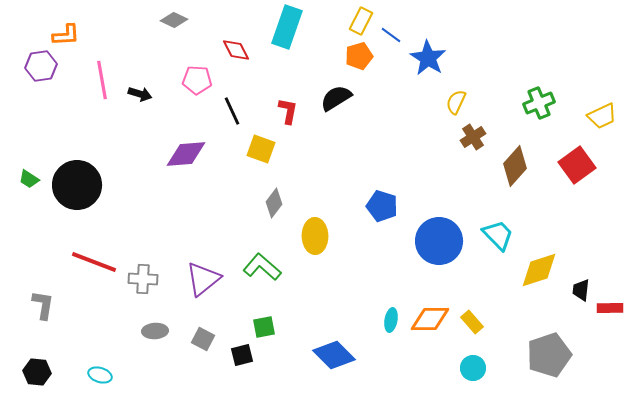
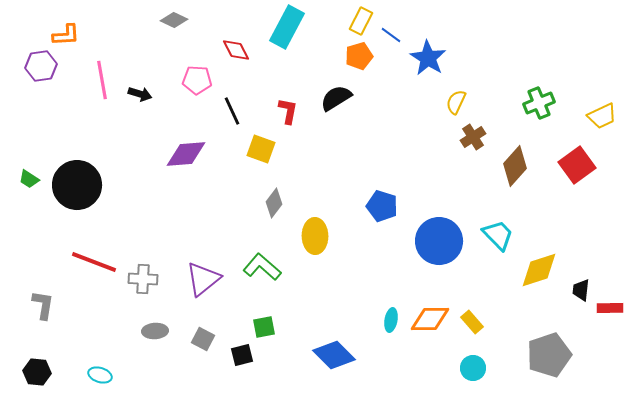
cyan rectangle at (287, 27): rotated 9 degrees clockwise
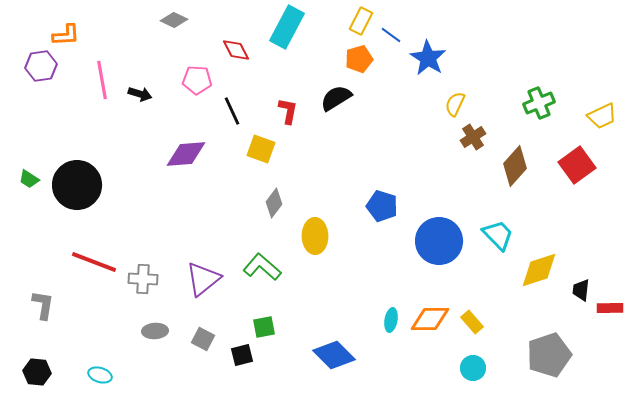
orange pentagon at (359, 56): moved 3 px down
yellow semicircle at (456, 102): moved 1 px left, 2 px down
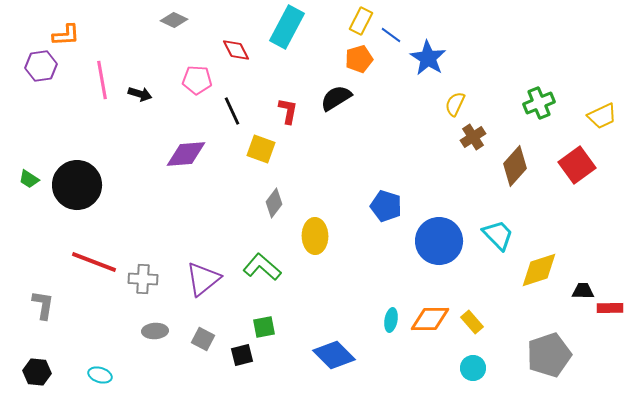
blue pentagon at (382, 206): moved 4 px right
black trapezoid at (581, 290): moved 2 px right, 1 px down; rotated 85 degrees clockwise
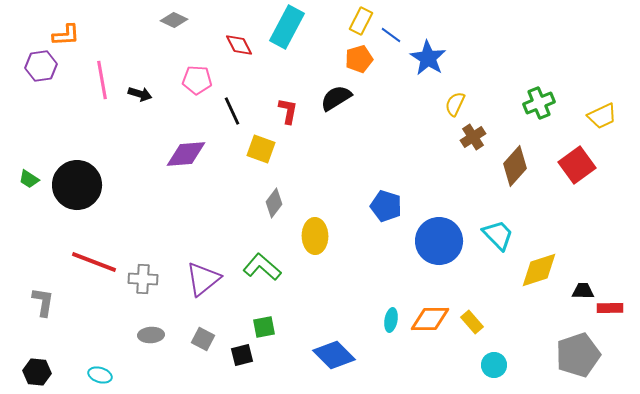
red diamond at (236, 50): moved 3 px right, 5 px up
gray L-shape at (43, 305): moved 3 px up
gray ellipse at (155, 331): moved 4 px left, 4 px down
gray pentagon at (549, 355): moved 29 px right
cyan circle at (473, 368): moved 21 px right, 3 px up
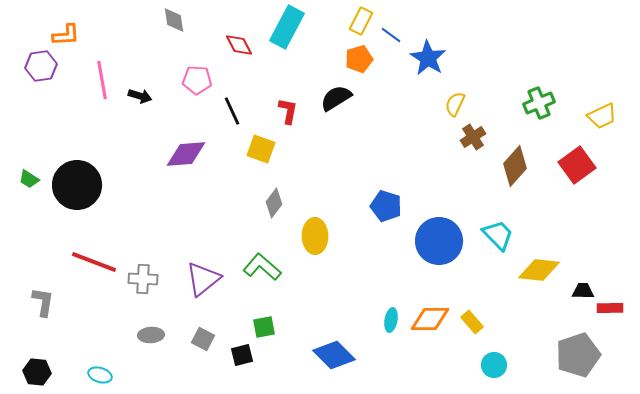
gray diamond at (174, 20): rotated 56 degrees clockwise
black arrow at (140, 94): moved 2 px down
yellow diamond at (539, 270): rotated 24 degrees clockwise
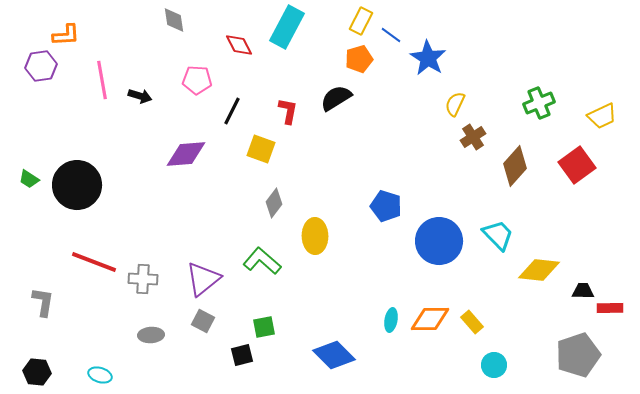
black line at (232, 111): rotated 52 degrees clockwise
green L-shape at (262, 267): moved 6 px up
gray square at (203, 339): moved 18 px up
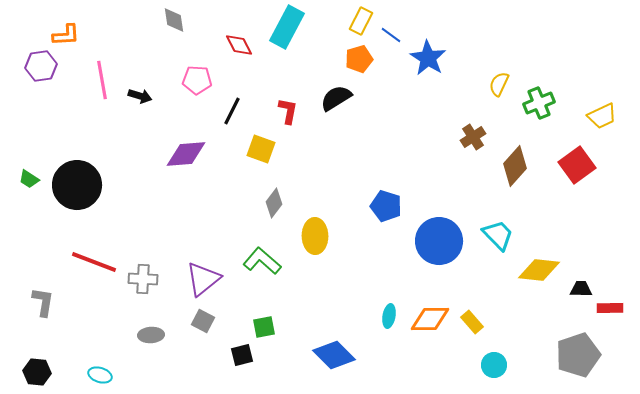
yellow semicircle at (455, 104): moved 44 px right, 20 px up
black trapezoid at (583, 291): moved 2 px left, 2 px up
cyan ellipse at (391, 320): moved 2 px left, 4 px up
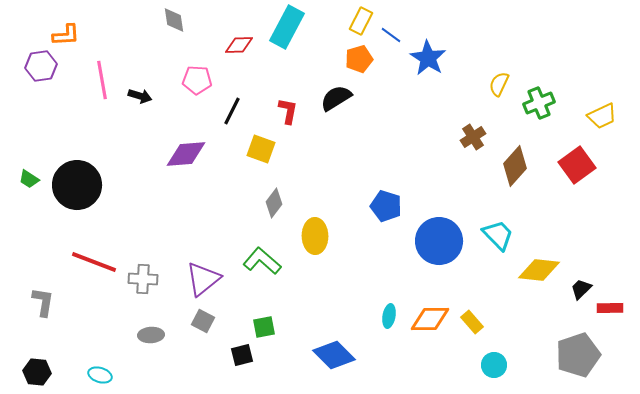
red diamond at (239, 45): rotated 64 degrees counterclockwise
black trapezoid at (581, 289): rotated 45 degrees counterclockwise
